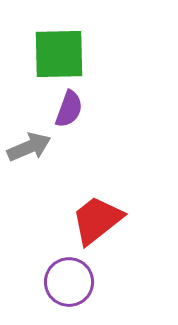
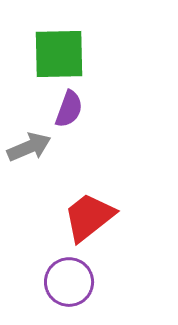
red trapezoid: moved 8 px left, 3 px up
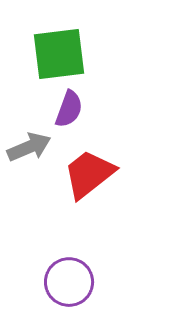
green square: rotated 6 degrees counterclockwise
red trapezoid: moved 43 px up
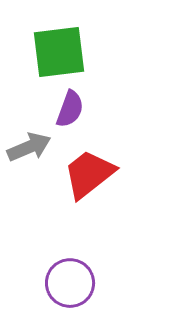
green square: moved 2 px up
purple semicircle: moved 1 px right
purple circle: moved 1 px right, 1 px down
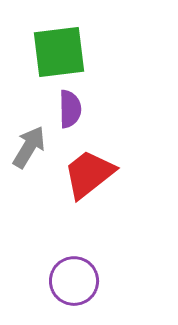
purple semicircle: rotated 21 degrees counterclockwise
gray arrow: rotated 36 degrees counterclockwise
purple circle: moved 4 px right, 2 px up
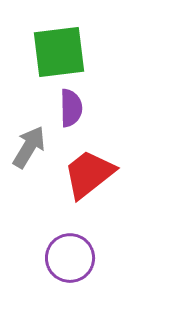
purple semicircle: moved 1 px right, 1 px up
purple circle: moved 4 px left, 23 px up
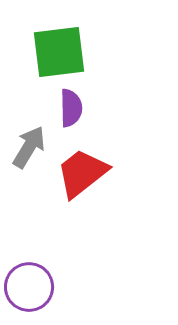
red trapezoid: moved 7 px left, 1 px up
purple circle: moved 41 px left, 29 px down
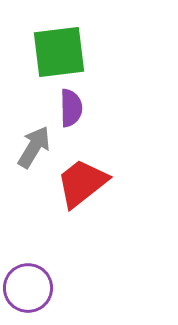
gray arrow: moved 5 px right
red trapezoid: moved 10 px down
purple circle: moved 1 px left, 1 px down
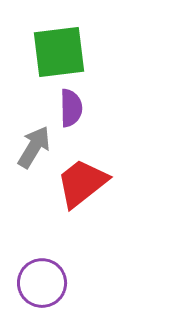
purple circle: moved 14 px right, 5 px up
